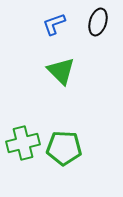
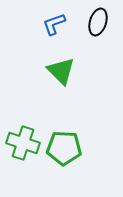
green cross: rotated 32 degrees clockwise
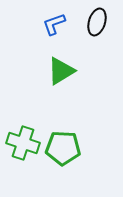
black ellipse: moved 1 px left
green triangle: rotated 44 degrees clockwise
green pentagon: moved 1 px left
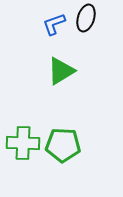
black ellipse: moved 11 px left, 4 px up
green cross: rotated 16 degrees counterclockwise
green pentagon: moved 3 px up
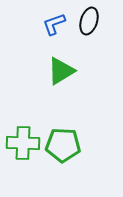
black ellipse: moved 3 px right, 3 px down
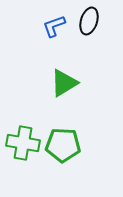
blue L-shape: moved 2 px down
green triangle: moved 3 px right, 12 px down
green cross: rotated 8 degrees clockwise
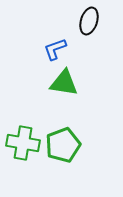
blue L-shape: moved 1 px right, 23 px down
green triangle: rotated 40 degrees clockwise
green pentagon: rotated 24 degrees counterclockwise
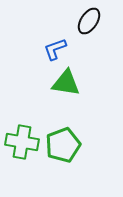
black ellipse: rotated 16 degrees clockwise
green triangle: moved 2 px right
green cross: moved 1 px left, 1 px up
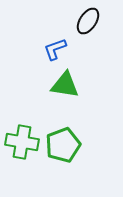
black ellipse: moved 1 px left
green triangle: moved 1 px left, 2 px down
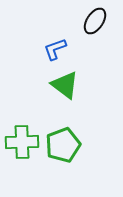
black ellipse: moved 7 px right
green triangle: rotated 28 degrees clockwise
green cross: rotated 12 degrees counterclockwise
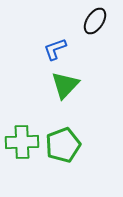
green triangle: rotated 36 degrees clockwise
